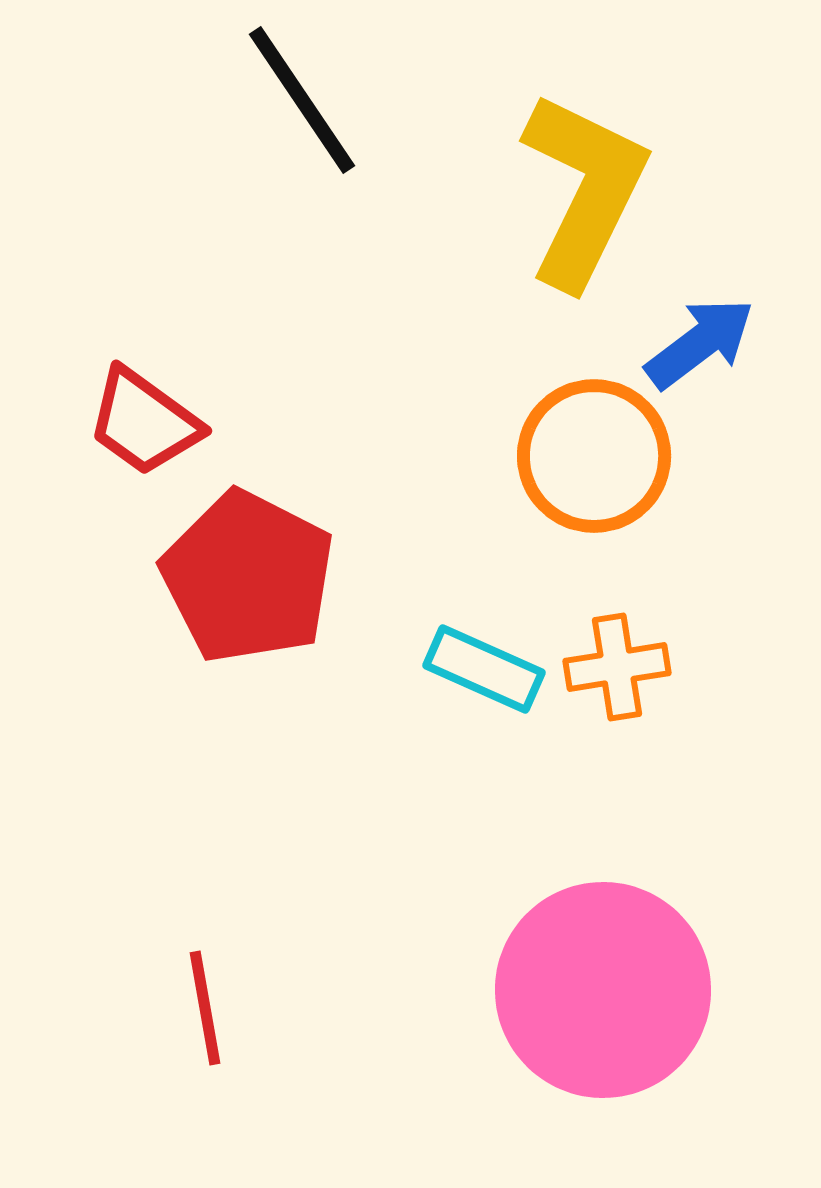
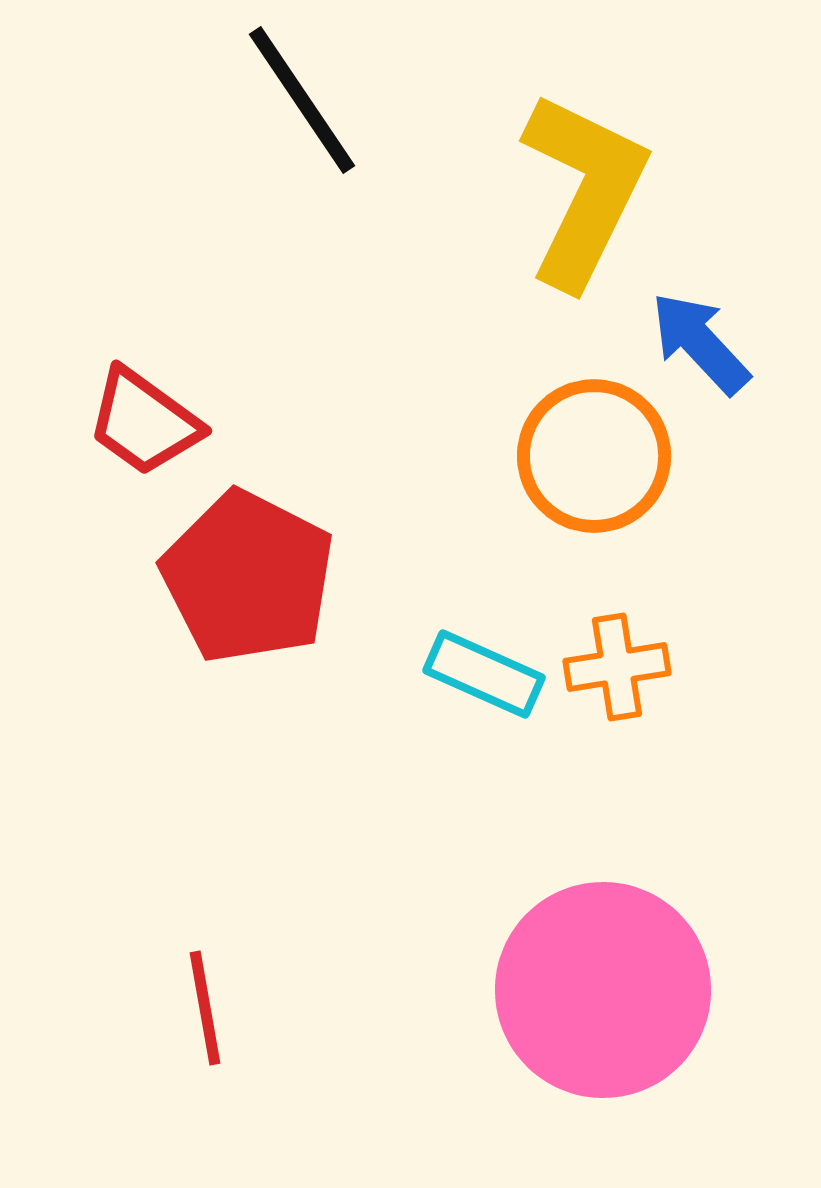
blue arrow: rotated 96 degrees counterclockwise
cyan rectangle: moved 5 px down
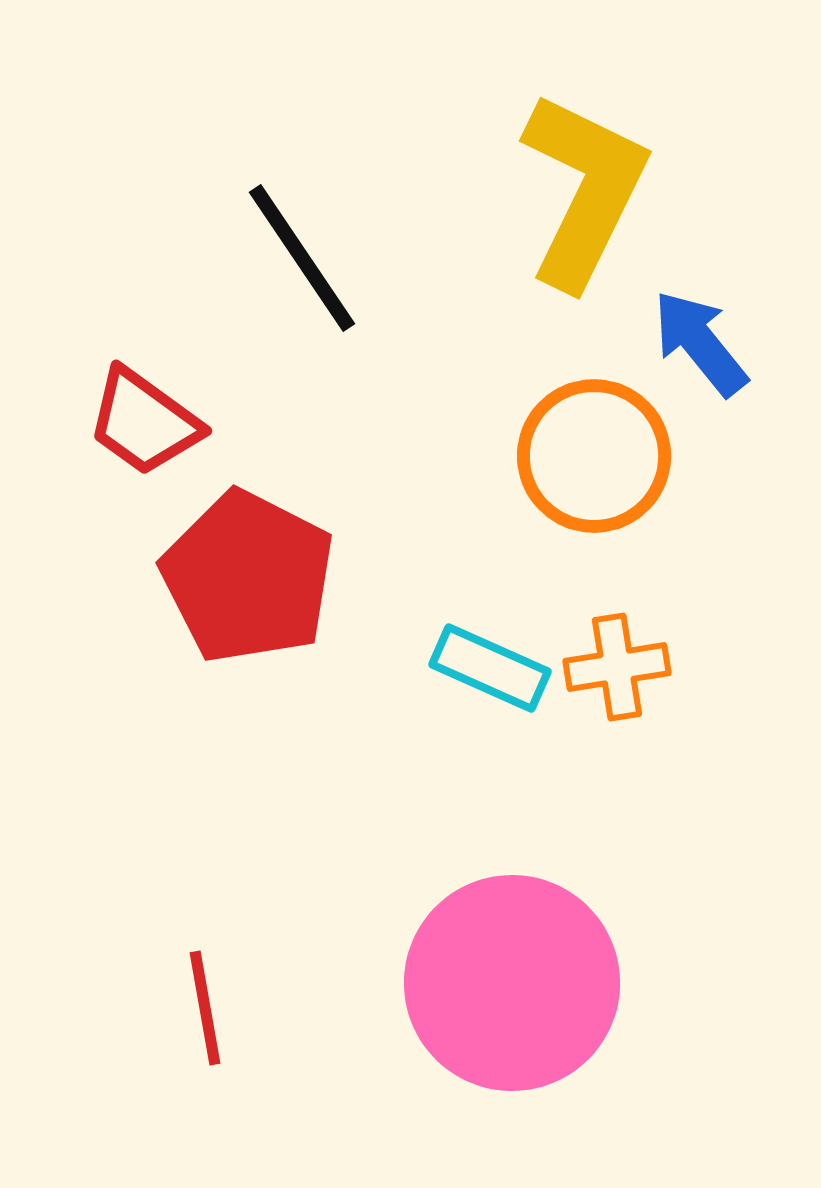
black line: moved 158 px down
blue arrow: rotated 4 degrees clockwise
cyan rectangle: moved 6 px right, 6 px up
pink circle: moved 91 px left, 7 px up
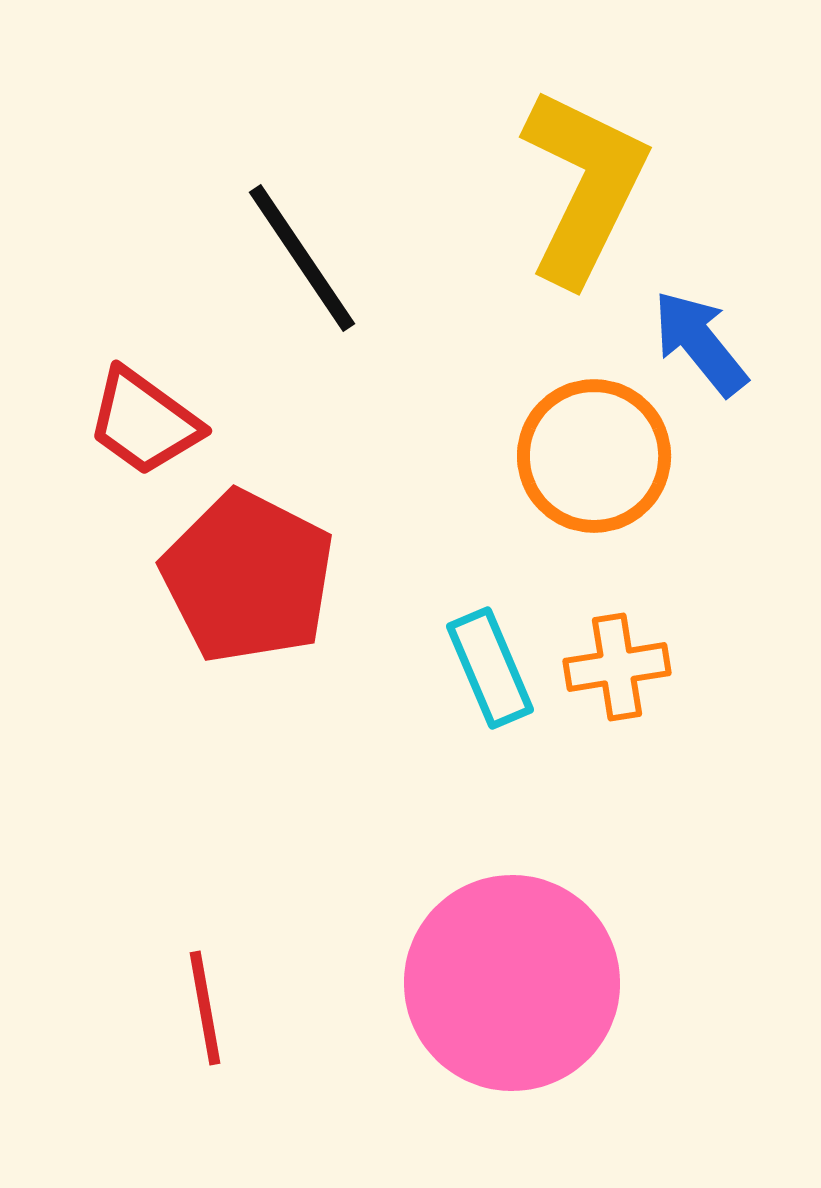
yellow L-shape: moved 4 px up
cyan rectangle: rotated 43 degrees clockwise
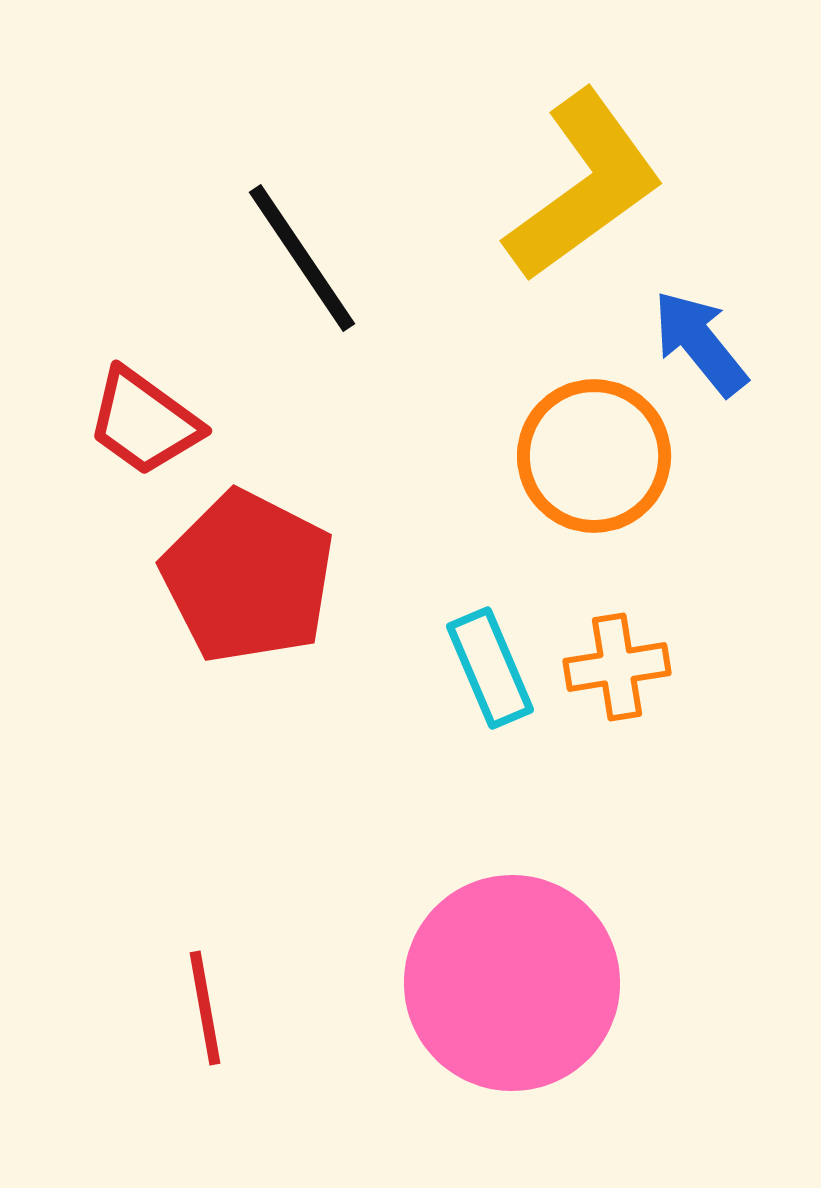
yellow L-shape: rotated 28 degrees clockwise
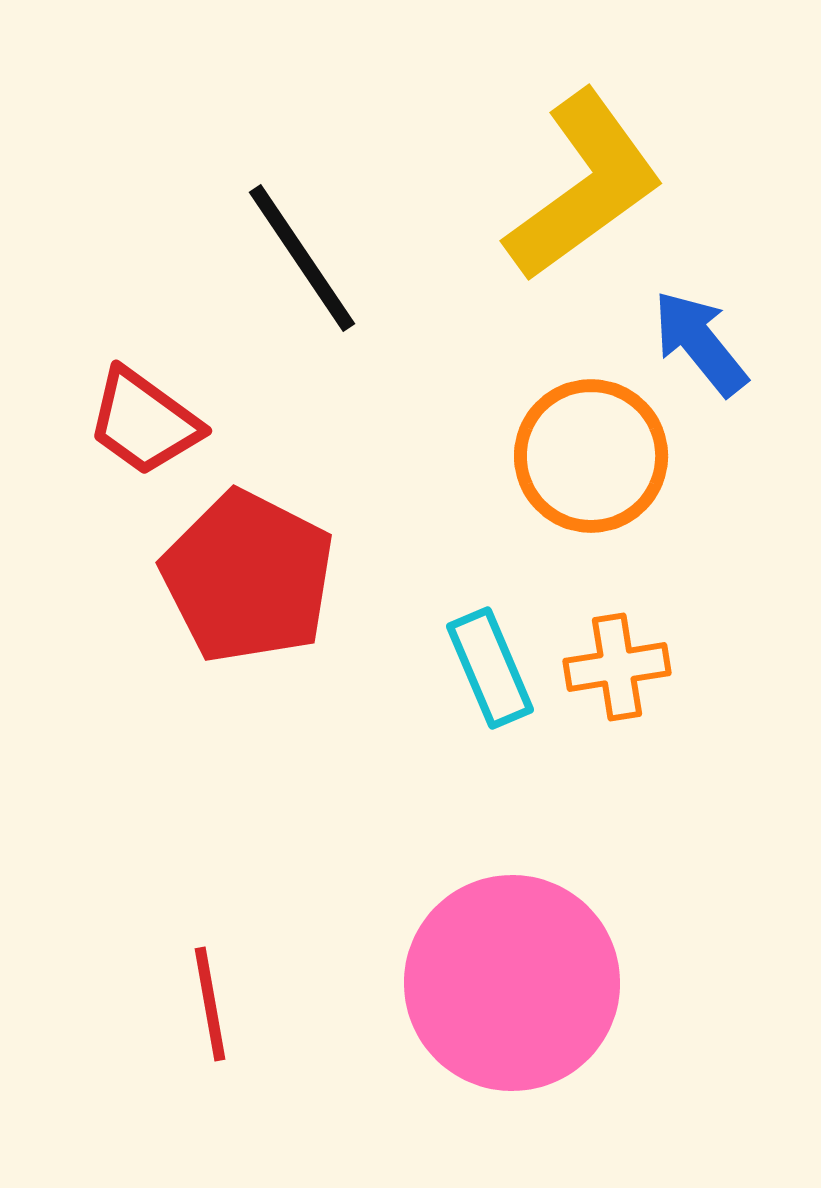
orange circle: moved 3 px left
red line: moved 5 px right, 4 px up
